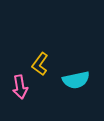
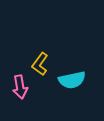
cyan semicircle: moved 4 px left
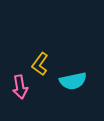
cyan semicircle: moved 1 px right, 1 px down
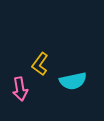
pink arrow: moved 2 px down
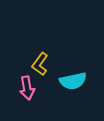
pink arrow: moved 7 px right, 1 px up
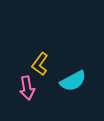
cyan semicircle: rotated 16 degrees counterclockwise
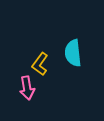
cyan semicircle: moved 28 px up; rotated 112 degrees clockwise
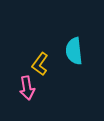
cyan semicircle: moved 1 px right, 2 px up
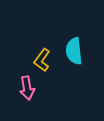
yellow L-shape: moved 2 px right, 4 px up
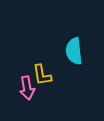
yellow L-shape: moved 15 px down; rotated 45 degrees counterclockwise
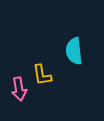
pink arrow: moved 8 px left, 1 px down
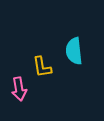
yellow L-shape: moved 8 px up
